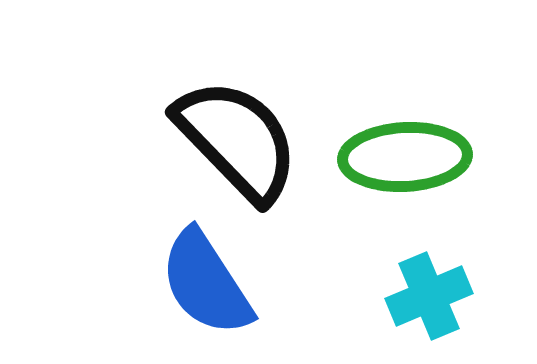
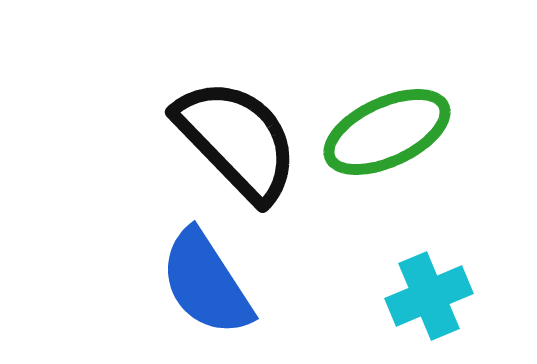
green ellipse: moved 18 px left, 25 px up; rotated 22 degrees counterclockwise
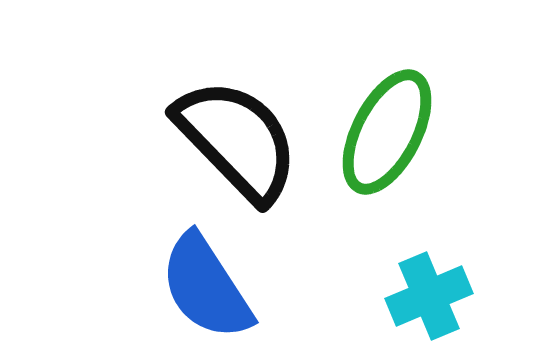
green ellipse: rotated 38 degrees counterclockwise
blue semicircle: moved 4 px down
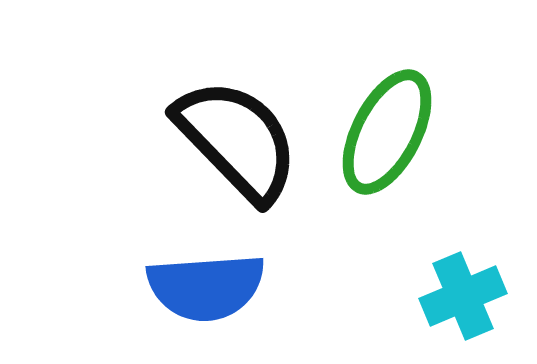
blue semicircle: rotated 61 degrees counterclockwise
cyan cross: moved 34 px right
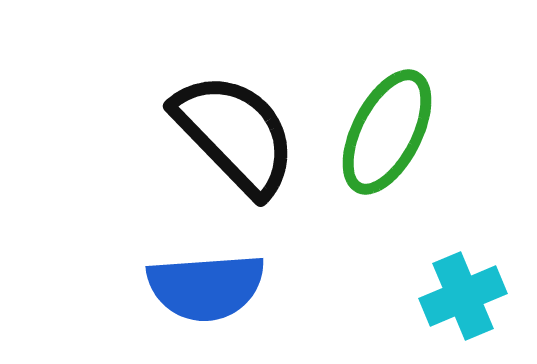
black semicircle: moved 2 px left, 6 px up
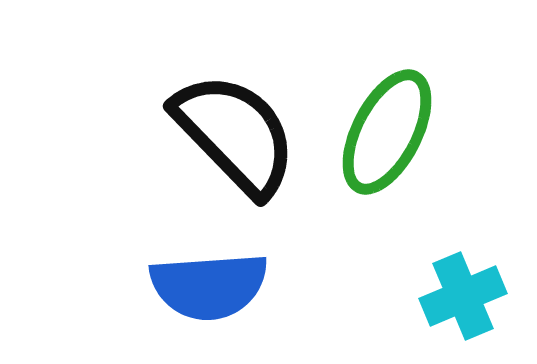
blue semicircle: moved 3 px right, 1 px up
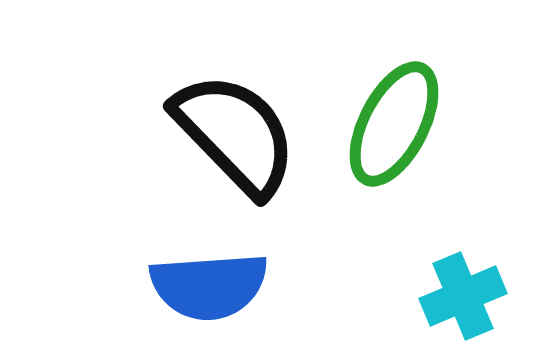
green ellipse: moved 7 px right, 8 px up
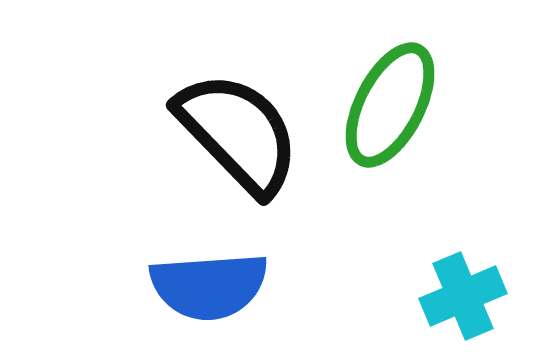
green ellipse: moved 4 px left, 19 px up
black semicircle: moved 3 px right, 1 px up
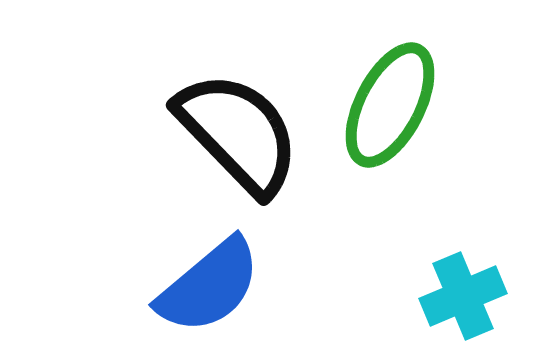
blue semicircle: rotated 36 degrees counterclockwise
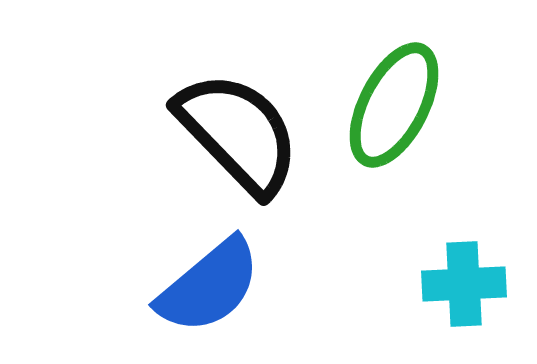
green ellipse: moved 4 px right
cyan cross: moved 1 px right, 12 px up; rotated 20 degrees clockwise
